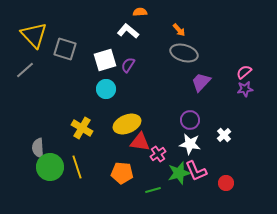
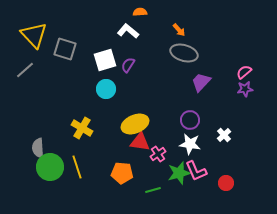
yellow ellipse: moved 8 px right
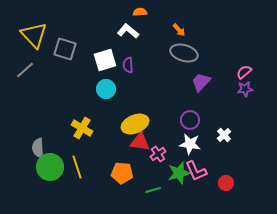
purple semicircle: rotated 35 degrees counterclockwise
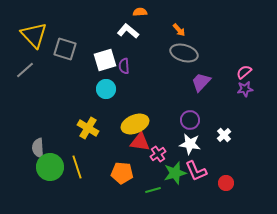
purple semicircle: moved 4 px left, 1 px down
yellow cross: moved 6 px right
green star: moved 4 px left
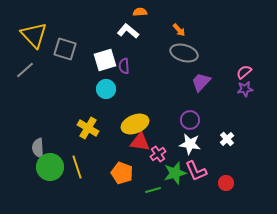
white cross: moved 3 px right, 4 px down
orange pentagon: rotated 15 degrees clockwise
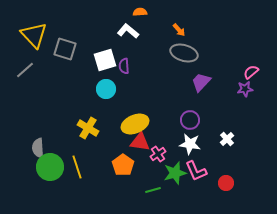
pink semicircle: moved 7 px right
orange pentagon: moved 1 px right, 8 px up; rotated 15 degrees clockwise
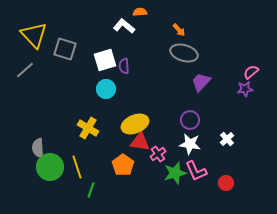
white L-shape: moved 4 px left, 5 px up
green line: moved 62 px left; rotated 56 degrees counterclockwise
